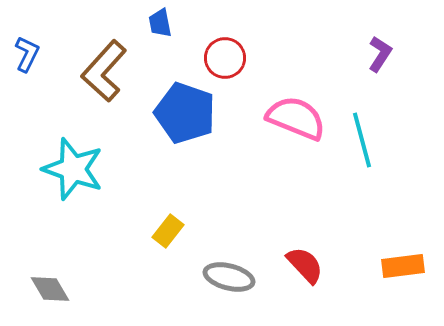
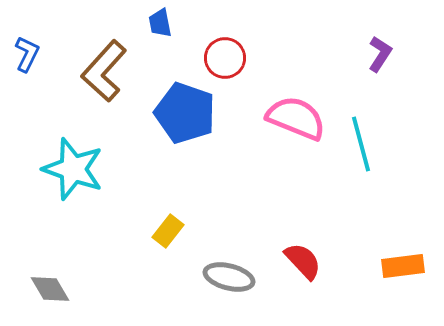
cyan line: moved 1 px left, 4 px down
red semicircle: moved 2 px left, 4 px up
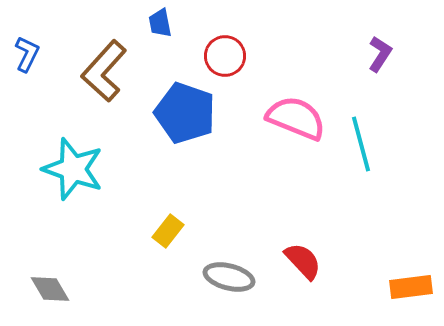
red circle: moved 2 px up
orange rectangle: moved 8 px right, 21 px down
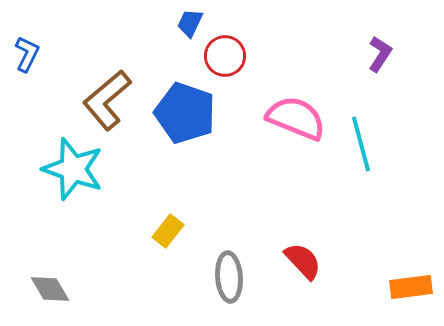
blue trapezoid: moved 30 px right; rotated 36 degrees clockwise
brown L-shape: moved 3 px right, 29 px down; rotated 8 degrees clockwise
gray ellipse: rotated 72 degrees clockwise
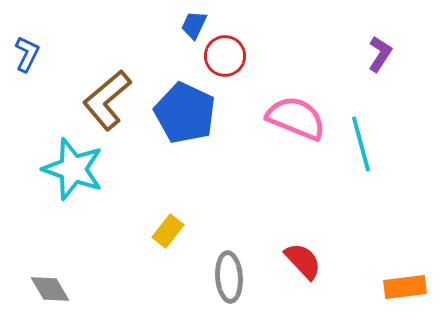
blue trapezoid: moved 4 px right, 2 px down
blue pentagon: rotated 6 degrees clockwise
orange rectangle: moved 6 px left
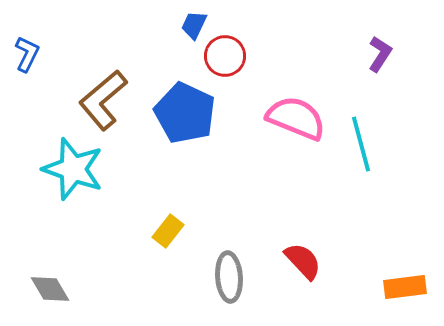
brown L-shape: moved 4 px left
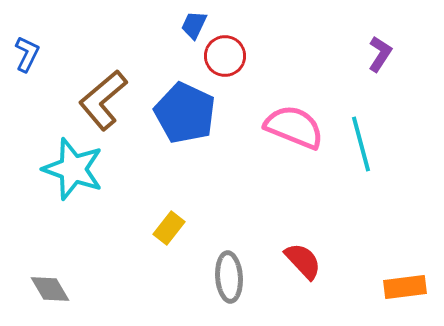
pink semicircle: moved 2 px left, 9 px down
yellow rectangle: moved 1 px right, 3 px up
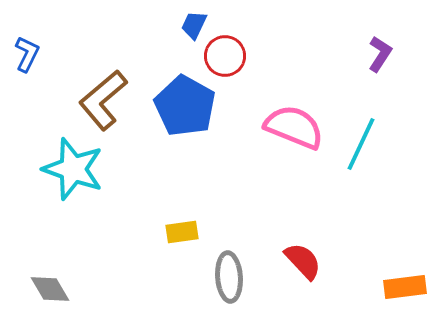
blue pentagon: moved 7 px up; rotated 4 degrees clockwise
cyan line: rotated 40 degrees clockwise
yellow rectangle: moved 13 px right, 4 px down; rotated 44 degrees clockwise
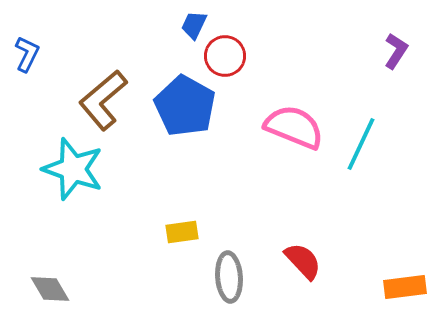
purple L-shape: moved 16 px right, 3 px up
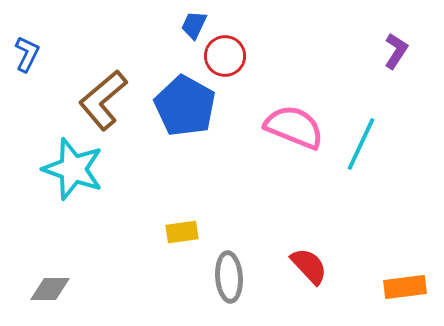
red semicircle: moved 6 px right, 5 px down
gray diamond: rotated 60 degrees counterclockwise
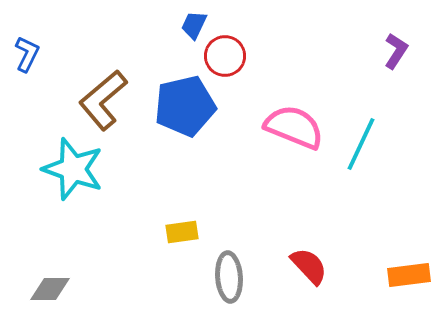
blue pentagon: rotated 30 degrees clockwise
orange rectangle: moved 4 px right, 12 px up
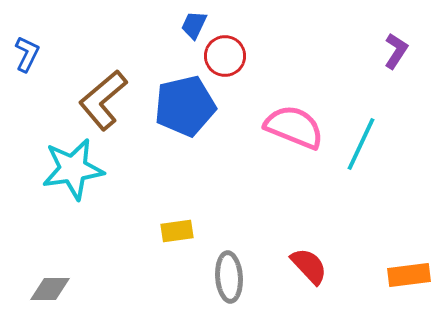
cyan star: rotated 28 degrees counterclockwise
yellow rectangle: moved 5 px left, 1 px up
